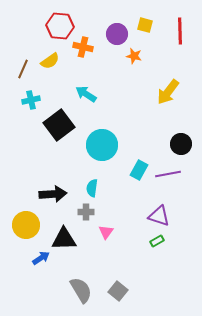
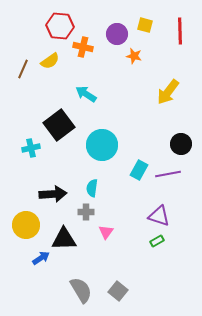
cyan cross: moved 48 px down
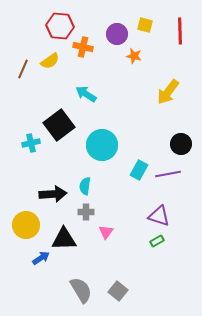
cyan cross: moved 5 px up
cyan semicircle: moved 7 px left, 2 px up
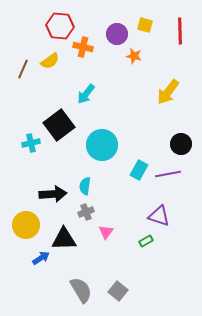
cyan arrow: rotated 85 degrees counterclockwise
gray cross: rotated 21 degrees counterclockwise
green rectangle: moved 11 px left
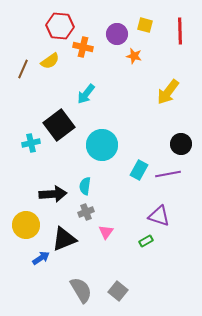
black triangle: rotated 20 degrees counterclockwise
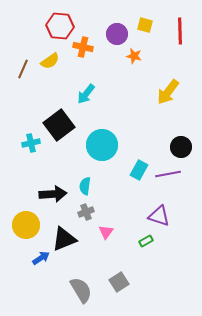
black circle: moved 3 px down
gray square: moved 1 px right, 9 px up; rotated 18 degrees clockwise
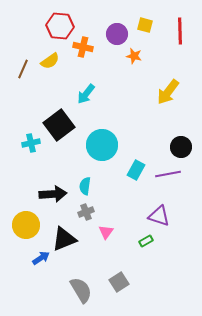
cyan rectangle: moved 3 px left
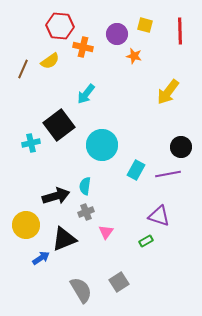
black arrow: moved 3 px right, 2 px down; rotated 12 degrees counterclockwise
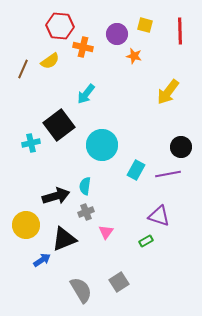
blue arrow: moved 1 px right, 2 px down
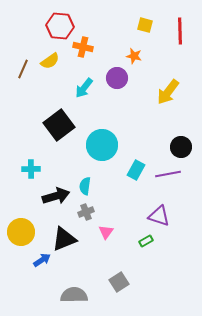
purple circle: moved 44 px down
cyan arrow: moved 2 px left, 6 px up
cyan cross: moved 26 px down; rotated 12 degrees clockwise
yellow circle: moved 5 px left, 7 px down
gray semicircle: moved 7 px left, 5 px down; rotated 60 degrees counterclockwise
